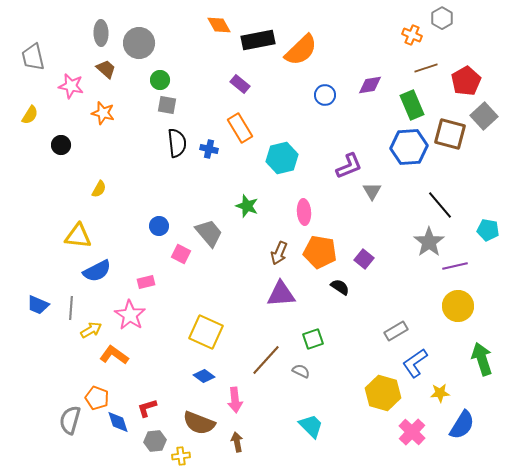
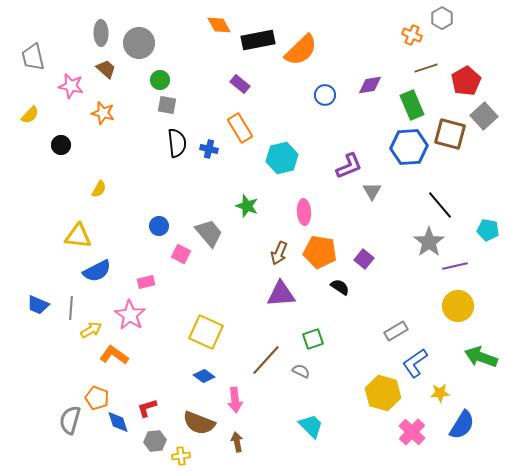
yellow semicircle at (30, 115): rotated 12 degrees clockwise
green arrow at (482, 359): moved 1 px left, 2 px up; rotated 52 degrees counterclockwise
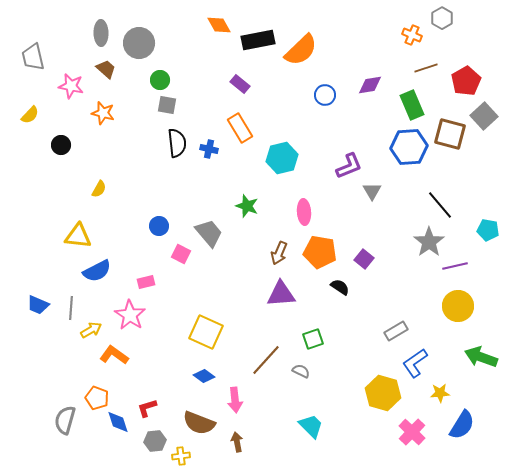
gray semicircle at (70, 420): moved 5 px left
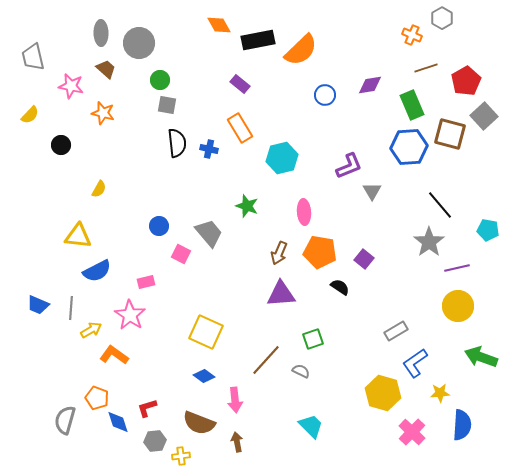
purple line at (455, 266): moved 2 px right, 2 px down
blue semicircle at (462, 425): rotated 28 degrees counterclockwise
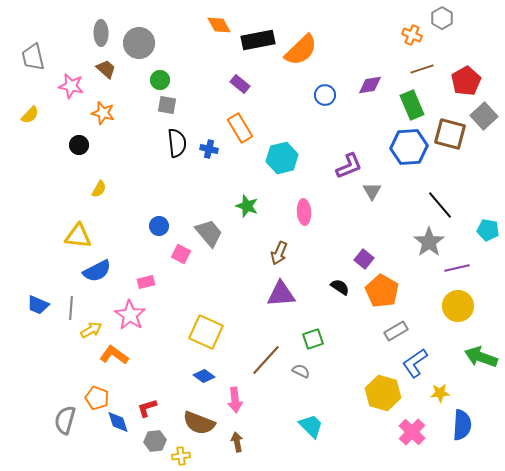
brown line at (426, 68): moved 4 px left, 1 px down
black circle at (61, 145): moved 18 px right
orange pentagon at (320, 252): moved 62 px right, 39 px down; rotated 20 degrees clockwise
